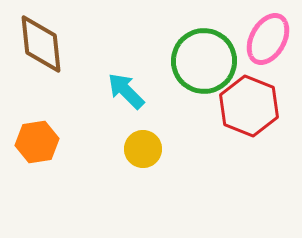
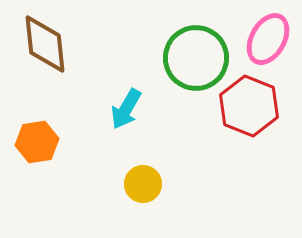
brown diamond: moved 4 px right
green circle: moved 8 px left, 3 px up
cyan arrow: moved 18 px down; rotated 105 degrees counterclockwise
yellow circle: moved 35 px down
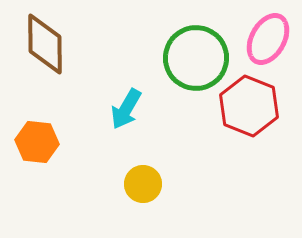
brown diamond: rotated 6 degrees clockwise
orange hexagon: rotated 15 degrees clockwise
